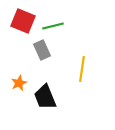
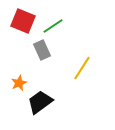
green line: rotated 20 degrees counterclockwise
yellow line: moved 1 px up; rotated 25 degrees clockwise
black trapezoid: moved 5 px left, 5 px down; rotated 76 degrees clockwise
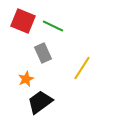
green line: rotated 60 degrees clockwise
gray rectangle: moved 1 px right, 3 px down
orange star: moved 7 px right, 4 px up
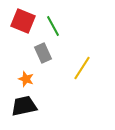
green line: rotated 35 degrees clockwise
orange star: rotated 28 degrees counterclockwise
black trapezoid: moved 16 px left, 4 px down; rotated 24 degrees clockwise
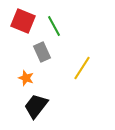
green line: moved 1 px right
gray rectangle: moved 1 px left, 1 px up
orange star: moved 1 px up
black trapezoid: moved 12 px right; rotated 40 degrees counterclockwise
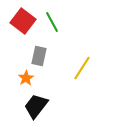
red square: rotated 15 degrees clockwise
green line: moved 2 px left, 4 px up
gray rectangle: moved 3 px left, 4 px down; rotated 36 degrees clockwise
orange star: rotated 21 degrees clockwise
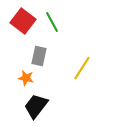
orange star: rotated 28 degrees counterclockwise
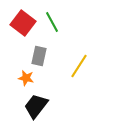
red square: moved 2 px down
yellow line: moved 3 px left, 2 px up
